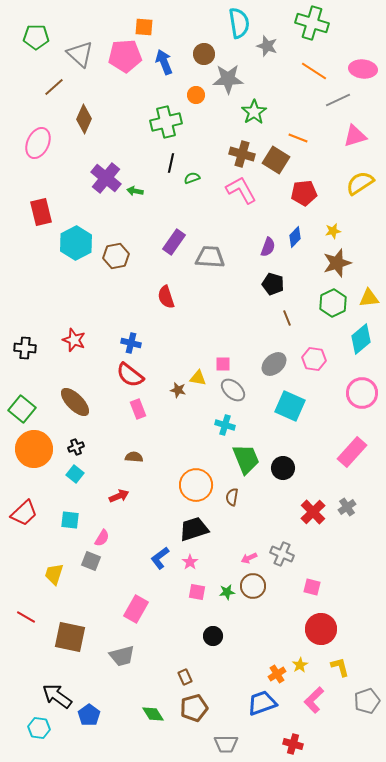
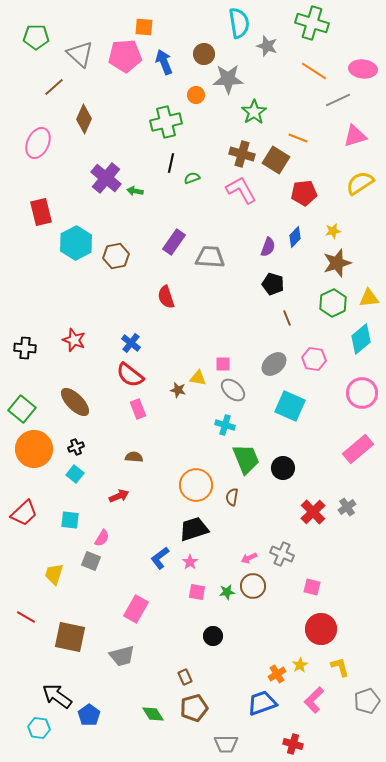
blue cross at (131, 343): rotated 24 degrees clockwise
pink rectangle at (352, 452): moved 6 px right, 3 px up; rotated 8 degrees clockwise
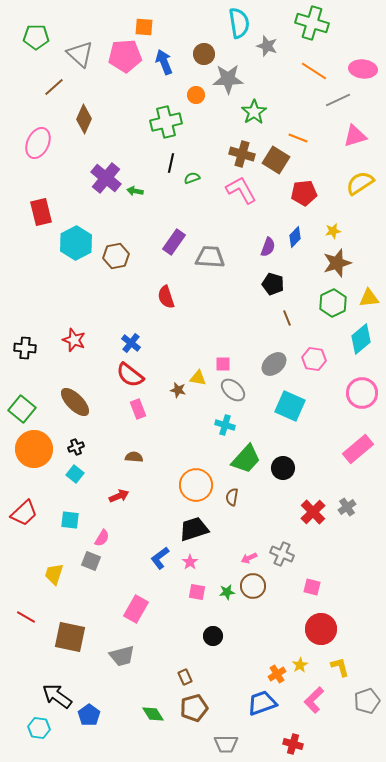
green trapezoid at (246, 459): rotated 64 degrees clockwise
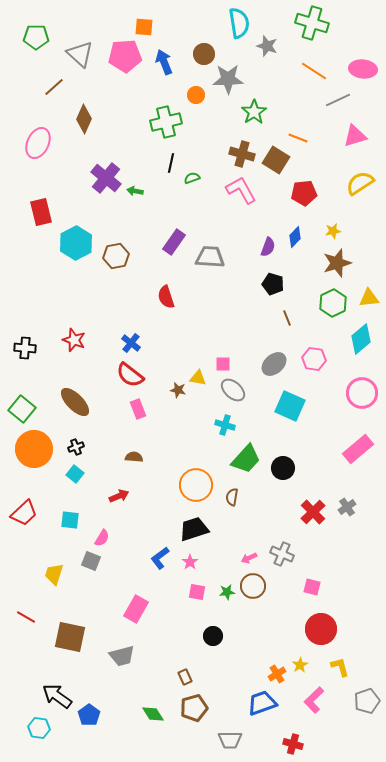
gray trapezoid at (226, 744): moved 4 px right, 4 px up
